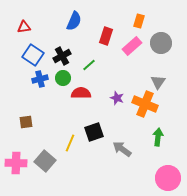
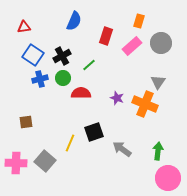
green arrow: moved 14 px down
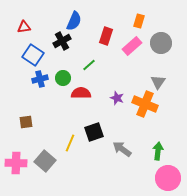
black cross: moved 15 px up
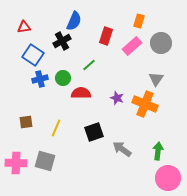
gray triangle: moved 2 px left, 3 px up
yellow line: moved 14 px left, 15 px up
gray square: rotated 25 degrees counterclockwise
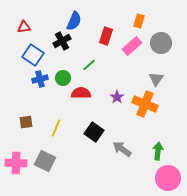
purple star: moved 1 px up; rotated 16 degrees clockwise
black square: rotated 36 degrees counterclockwise
gray square: rotated 10 degrees clockwise
